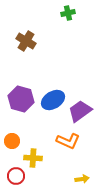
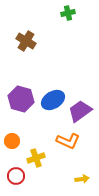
yellow cross: moved 3 px right; rotated 24 degrees counterclockwise
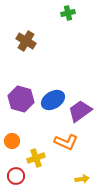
orange L-shape: moved 2 px left, 1 px down
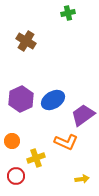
purple hexagon: rotated 20 degrees clockwise
purple trapezoid: moved 3 px right, 4 px down
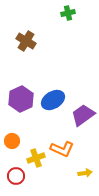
orange L-shape: moved 4 px left, 7 px down
yellow arrow: moved 3 px right, 6 px up
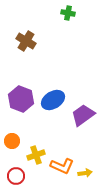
green cross: rotated 24 degrees clockwise
purple hexagon: rotated 15 degrees counterclockwise
orange L-shape: moved 17 px down
yellow cross: moved 3 px up
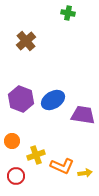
brown cross: rotated 18 degrees clockwise
purple trapezoid: rotated 45 degrees clockwise
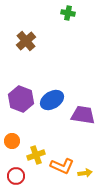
blue ellipse: moved 1 px left
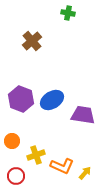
brown cross: moved 6 px right
yellow arrow: rotated 40 degrees counterclockwise
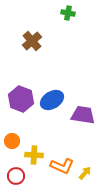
yellow cross: moved 2 px left; rotated 24 degrees clockwise
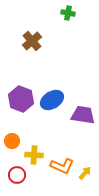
red circle: moved 1 px right, 1 px up
